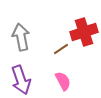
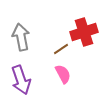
pink semicircle: moved 7 px up
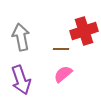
red cross: moved 1 px up
brown line: rotated 35 degrees clockwise
pink semicircle: rotated 102 degrees counterclockwise
